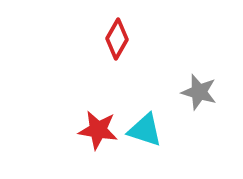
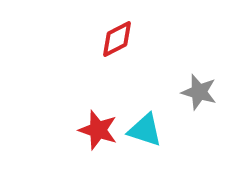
red diamond: rotated 33 degrees clockwise
red star: rotated 9 degrees clockwise
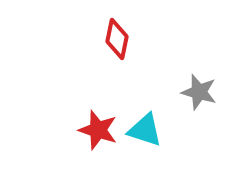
red diamond: rotated 51 degrees counterclockwise
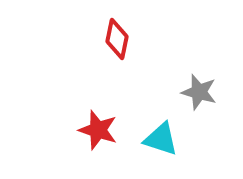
cyan triangle: moved 16 px right, 9 px down
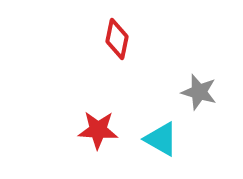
red star: rotated 15 degrees counterclockwise
cyan triangle: rotated 12 degrees clockwise
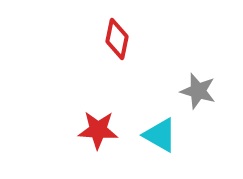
gray star: moved 1 px left, 1 px up
cyan triangle: moved 1 px left, 4 px up
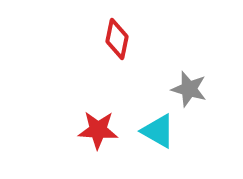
gray star: moved 9 px left, 2 px up
cyan triangle: moved 2 px left, 4 px up
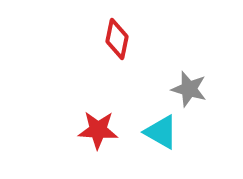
cyan triangle: moved 3 px right, 1 px down
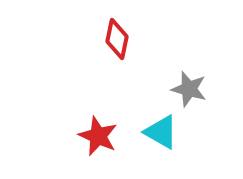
red star: moved 6 px down; rotated 21 degrees clockwise
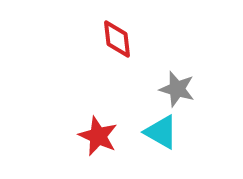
red diamond: rotated 18 degrees counterclockwise
gray star: moved 12 px left
